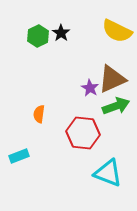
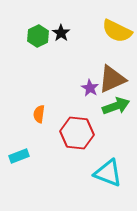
red hexagon: moved 6 px left
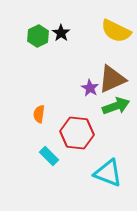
yellow semicircle: moved 1 px left
cyan rectangle: moved 30 px right; rotated 66 degrees clockwise
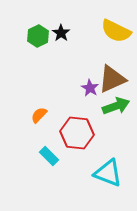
orange semicircle: moved 1 px down; rotated 36 degrees clockwise
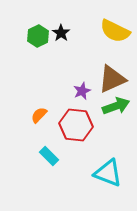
yellow semicircle: moved 1 px left
purple star: moved 8 px left, 3 px down; rotated 18 degrees clockwise
red hexagon: moved 1 px left, 8 px up
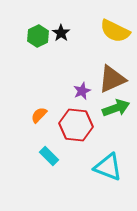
green arrow: moved 2 px down
cyan triangle: moved 6 px up
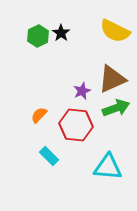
cyan triangle: rotated 16 degrees counterclockwise
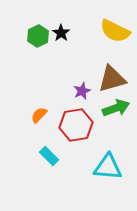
brown triangle: rotated 8 degrees clockwise
red hexagon: rotated 16 degrees counterclockwise
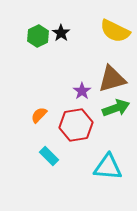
purple star: rotated 12 degrees counterclockwise
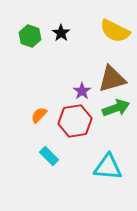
green hexagon: moved 8 px left; rotated 15 degrees counterclockwise
red hexagon: moved 1 px left, 4 px up
